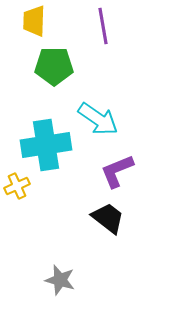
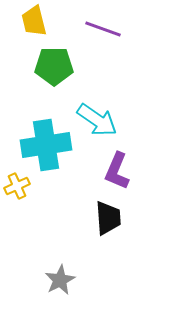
yellow trapezoid: rotated 16 degrees counterclockwise
purple line: moved 3 px down; rotated 60 degrees counterclockwise
cyan arrow: moved 1 px left, 1 px down
purple L-shape: rotated 45 degrees counterclockwise
black trapezoid: rotated 48 degrees clockwise
gray star: rotated 28 degrees clockwise
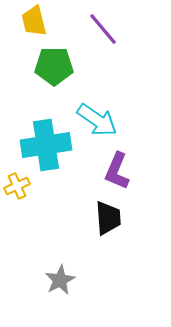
purple line: rotated 30 degrees clockwise
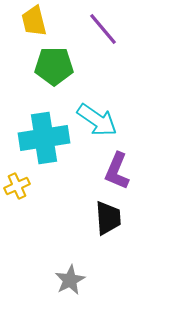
cyan cross: moved 2 px left, 7 px up
gray star: moved 10 px right
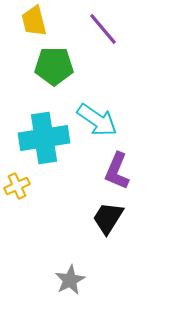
black trapezoid: rotated 144 degrees counterclockwise
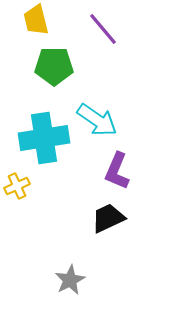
yellow trapezoid: moved 2 px right, 1 px up
black trapezoid: rotated 33 degrees clockwise
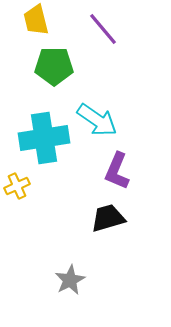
black trapezoid: rotated 9 degrees clockwise
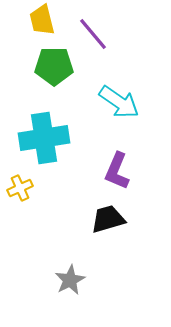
yellow trapezoid: moved 6 px right
purple line: moved 10 px left, 5 px down
cyan arrow: moved 22 px right, 18 px up
yellow cross: moved 3 px right, 2 px down
black trapezoid: moved 1 px down
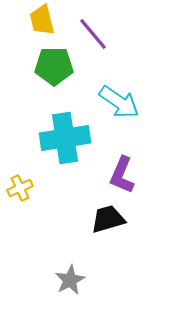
cyan cross: moved 21 px right
purple L-shape: moved 5 px right, 4 px down
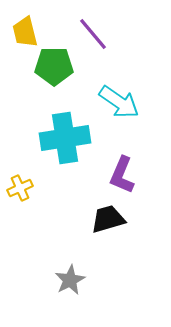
yellow trapezoid: moved 17 px left, 12 px down
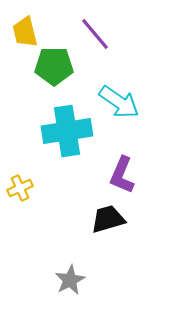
purple line: moved 2 px right
cyan cross: moved 2 px right, 7 px up
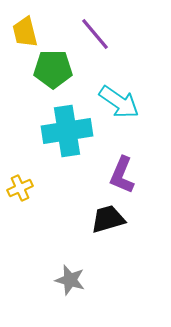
green pentagon: moved 1 px left, 3 px down
gray star: rotated 28 degrees counterclockwise
